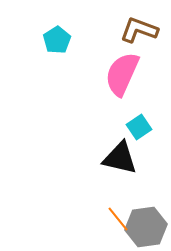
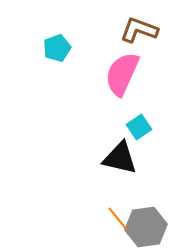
cyan pentagon: moved 8 px down; rotated 12 degrees clockwise
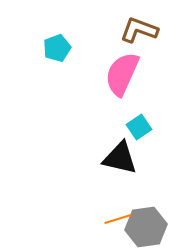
orange line: rotated 68 degrees counterclockwise
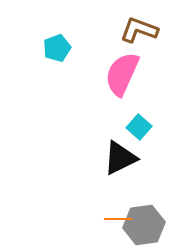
cyan square: rotated 15 degrees counterclockwise
black triangle: rotated 39 degrees counterclockwise
orange line: rotated 16 degrees clockwise
gray hexagon: moved 2 px left, 2 px up
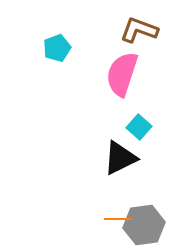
pink semicircle: rotated 6 degrees counterclockwise
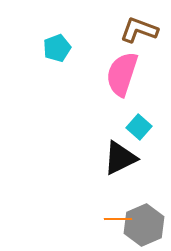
gray hexagon: rotated 15 degrees counterclockwise
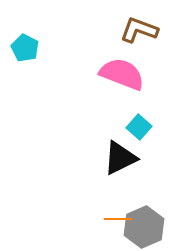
cyan pentagon: moved 32 px left; rotated 24 degrees counterclockwise
pink semicircle: rotated 93 degrees clockwise
gray hexagon: moved 2 px down
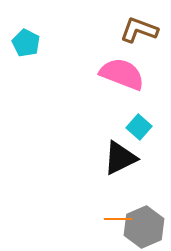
cyan pentagon: moved 1 px right, 5 px up
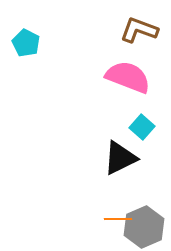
pink semicircle: moved 6 px right, 3 px down
cyan square: moved 3 px right
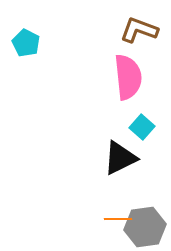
pink semicircle: rotated 63 degrees clockwise
gray hexagon: moved 1 px right; rotated 15 degrees clockwise
